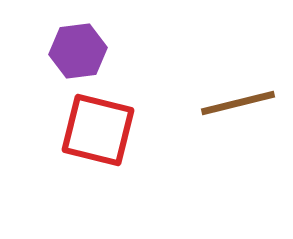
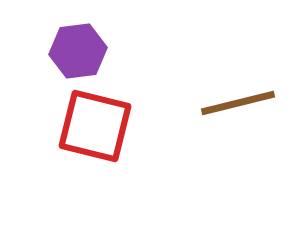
red square: moved 3 px left, 4 px up
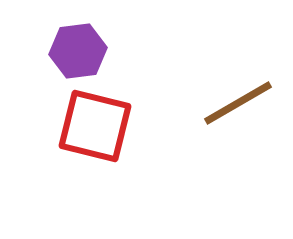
brown line: rotated 16 degrees counterclockwise
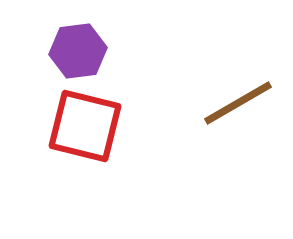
red square: moved 10 px left
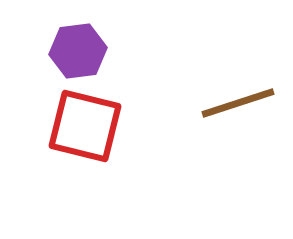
brown line: rotated 12 degrees clockwise
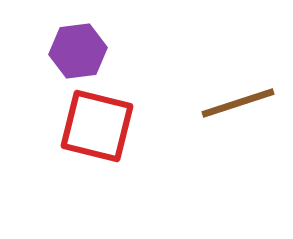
red square: moved 12 px right
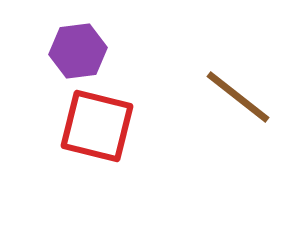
brown line: moved 6 px up; rotated 56 degrees clockwise
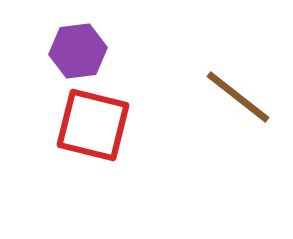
red square: moved 4 px left, 1 px up
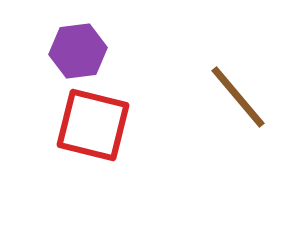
brown line: rotated 12 degrees clockwise
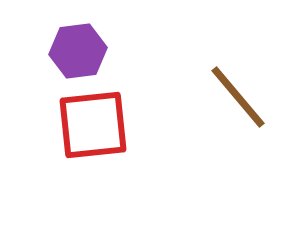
red square: rotated 20 degrees counterclockwise
